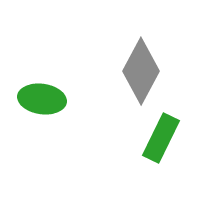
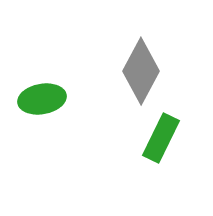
green ellipse: rotated 18 degrees counterclockwise
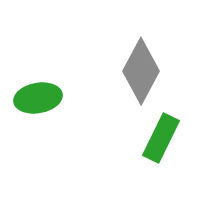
green ellipse: moved 4 px left, 1 px up
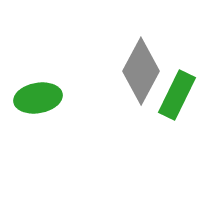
green rectangle: moved 16 px right, 43 px up
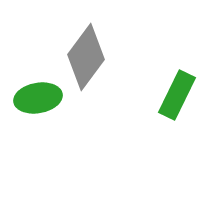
gray diamond: moved 55 px left, 14 px up; rotated 8 degrees clockwise
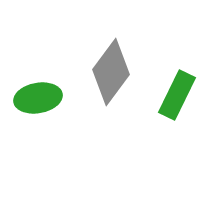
gray diamond: moved 25 px right, 15 px down
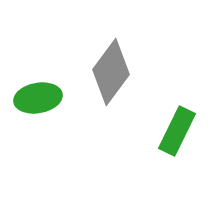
green rectangle: moved 36 px down
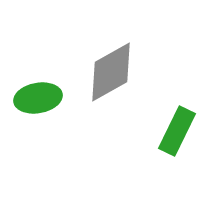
gray diamond: rotated 24 degrees clockwise
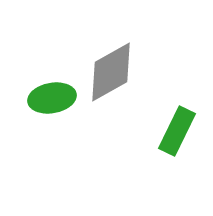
green ellipse: moved 14 px right
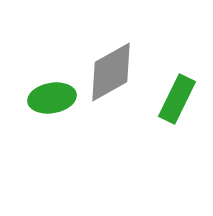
green rectangle: moved 32 px up
